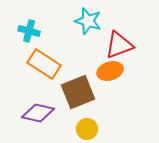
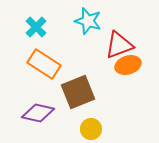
cyan cross: moved 7 px right, 4 px up; rotated 30 degrees clockwise
orange ellipse: moved 18 px right, 6 px up
yellow circle: moved 4 px right
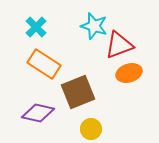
cyan star: moved 6 px right, 5 px down
orange ellipse: moved 1 px right, 8 px down
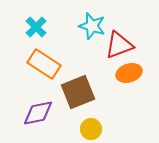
cyan star: moved 2 px left
purple diamond: rotated 24 degrees counterclockwise
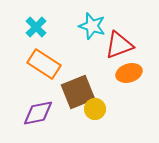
yellow circle: moved 4 px right, 20 px up
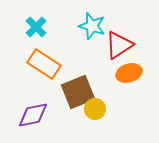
red triangle: rotated 12 degrees counterclockwise
purple diamond: moved 5 px left, 2 px down
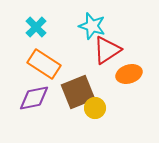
red triangle: moved 12 px left, 5 px down
orange ellipse: moved 1 px down
yellow circle: moved 1 px up
purple diamond: moved 1 px right, 17 px up
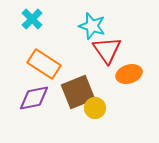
cyan cross: moved 4 px left, 8 px up
red triangle: rotated 32 degrees counterclockwise
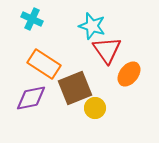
cyan cross: rotated 20 degrees counterclockwise
orange ellipse: rotated 35 degrees counterclockwise
brown square: moved 3 px left, 4 px up
purple diamond: moved 3 px left
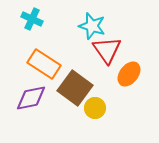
brown square: rotated 32 degrees counterclockwise
